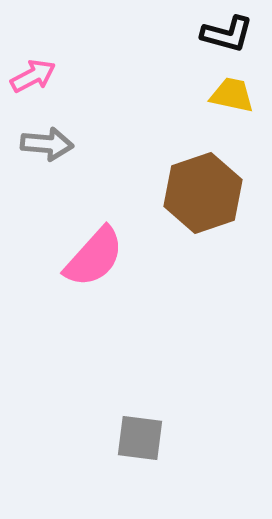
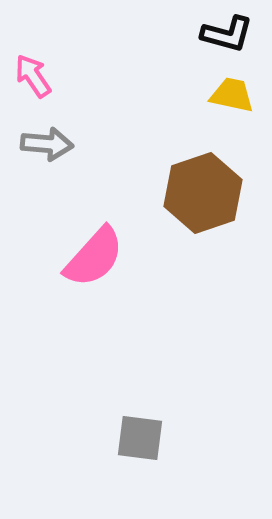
pink arrow: rotated 96 degrees counterclockwise
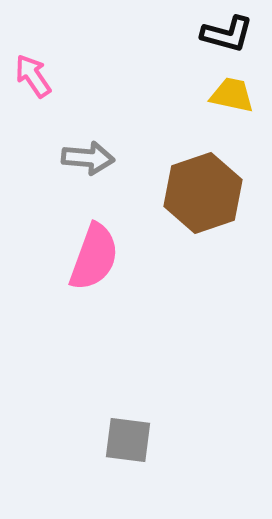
gray arrow: moved 41 px right, 14 px down
pink semicircle: rotated 22 degrees counterclockwise
gray square: moved 12 px left, 2 px down
